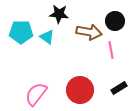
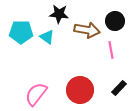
brown arrow: moved 2 px left, 2 px up
black rectangle: rotated 14 degrees counterclockwise
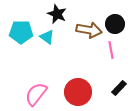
black star: moved 2 px left; rotated 18 degrees clockwise
black circle: moved 3 px down
brown arrow: moved 2 px right
red circle: moved 2 px left, 2 px down
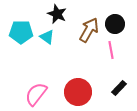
brown arrow: rotated 70 degrees counterclockwise
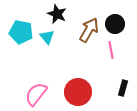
cyan pentagon: rotated 10 degrees clockwise
cyan triangle: rotated 14 degrees clockwise
black rectangle: moved 4 px right; rotated 28 degrees counterclockwise
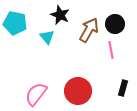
black star: moved 3 px right, 1 px down
cyan pentagon: moved 6 px left, 9 px up
red circle: moved 1 px up
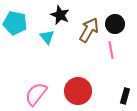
black rectangle: moved 2 px right, 8 px down
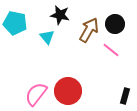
black star: rotated 12 degrees counterclockwise
pink line: rotated 42 degrees counterclockwise
red circle: moved 10 px left
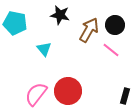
black circle: moved 1 px down
cyan triangle: moved 3 px left, 12 px down
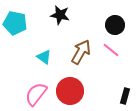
brown arrow: moved 8 px left, 22 px down
cyan triangle: moved 8 px down; rotated 14 degrees counterclockwise
red circle: moved 2 px right
